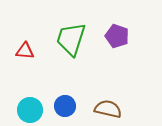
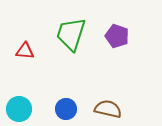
green trapezoid: moved 5 px up
blue circle: moved 1 px right, 3 px down
cyan circle: moved 11 px left, 1 px up
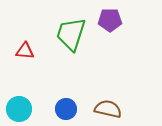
purple pentagon: moved 7 px left, 16 px up; rotated 20 degrees counterclockwise
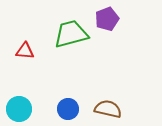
purple pentagon: moved 3 px left, 1 px up; rotated 20 degrees counterclockwise
green trapezoid: rotated 57 degrees clockwise
blue circle: moved 2 px right
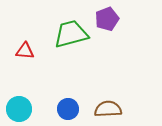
brown semicircle: rotated 16 degrees counterclockwise
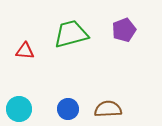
purple pentagon: moved 17 px right, 11 px down
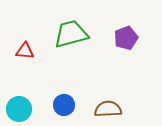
purple pentagon: moved 2 px right, 8 px down
blue circle: moved 4 px left, 4 px up
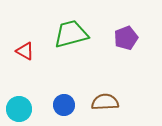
red triangle: rotated 24 degrees clockwise
brown semicircle: moved 3 px left, 7 px up
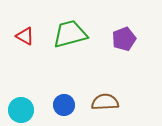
green trapezoid: moved 1 px left
purple pentagon: moved 2 px left, 1 px down
red triangle: moved 15 px up
cyan circle: moved 2 px right, 1 px down
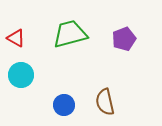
red triangle: moved 9 px left, 2 px down
brown semicircle: rotated 100 degrees counterclockwise
cyan circle: moved 35 px up
